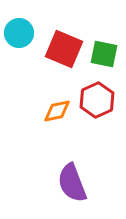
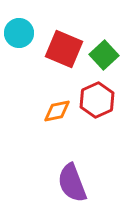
green square: moved 1 px down; rotated 36 degrees clockwise
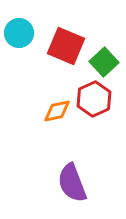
red square: moved 2 px right, 3 px up
green square: moved 7 px down
red hexagon: moved 3 px left, 1 px up
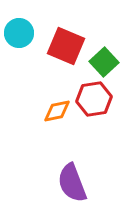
red hexagon: rotated 16 degrees clockwise
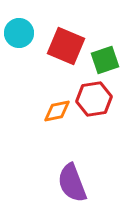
green square: moved 1 px right, 2 px up; rotated 24 degrees clockwise
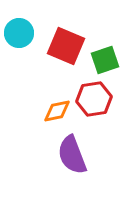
purple semicircle: moved 28 px up
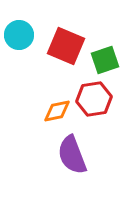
cyan circle: moved 2 px down
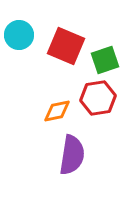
red hexagon: moved 4 px right, 1 px up
purple semicircle: rotated 150 degrees counterclockwise
